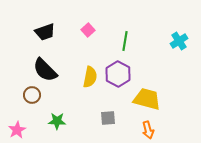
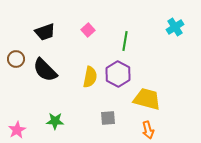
cyan cross: moved 4 px left, 14 px up
brown circle: moved 16 px left, 36 px up
green star: moved 2 px left
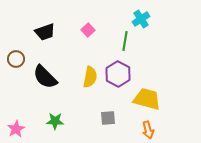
cyan cross: moved 34 px left, 8 px up
black semicircle: moved 7 px down
pink star: moved 1 px left, 1 px up
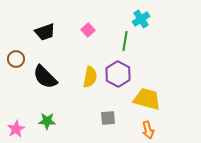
green star: moved 8 px left
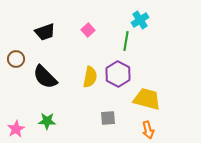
cyan cross: moved 1 px left, 1 px down
green line: moved 1 px right
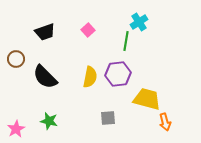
cyan cross: moved 1 px left, 2 px down
purple hexagon: rotated 25 degrees clockwise
green star: moved 2 px right; rotated 12 degrees clockwise
orange arrow: moved 17 px right, 8 px up
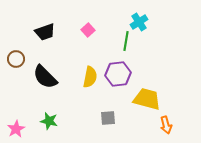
orange arrow: moved 1 px right, 3 px down
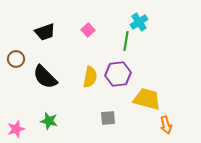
pink star: rotated 12 degrees clockwise
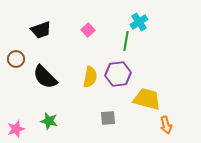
black trapezoid: moved 4 px left, 2 px up
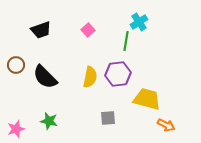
brown circle: moved 6 px down
orange arrow: rotated 48 degrees counterclockwise
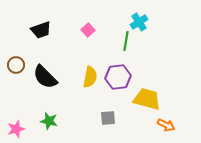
purple hexagon: moved 3 px down
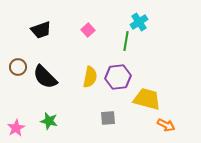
brown circle: moved 2 px right, 2 px down
pink star: moved 1 px up; rotated 12 degrees counterclockwise
